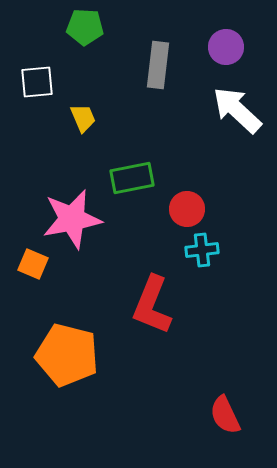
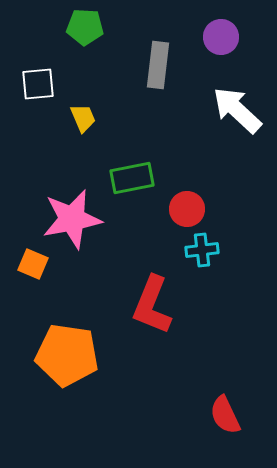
purple circle: moved 5 px left, 10 px up
white square: moved 1 px right, 2 px down
orange pentagon: rotated 6 degrees counterclockwise
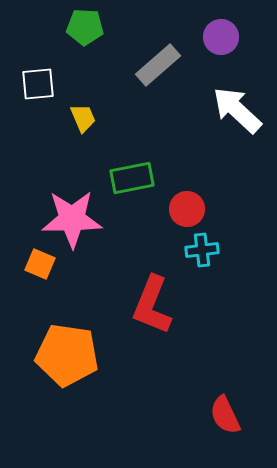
gray rectangle: rotated 42 degrees clockwise
pink star: rotated 10 degrees clockwise
orange square: moved 7 px right
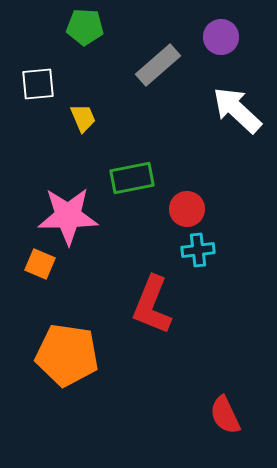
pink star: moved 4 px left, 3 px up
cyan cross: moved 4 px left
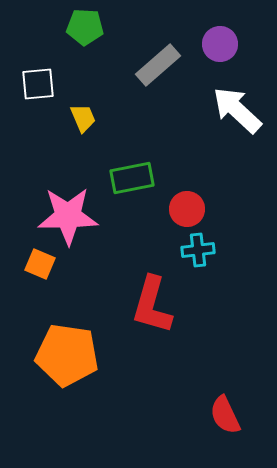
purple circle: moved 1 px left, 7 px down
red L-shape: rotated 6 degrees counterclockwise
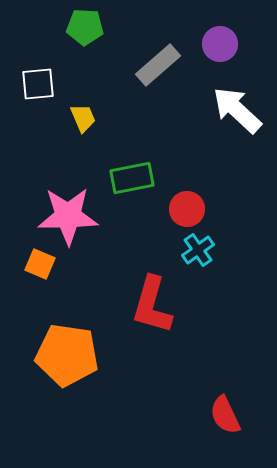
cyan cross: rotated 28 degrees counterclockwise
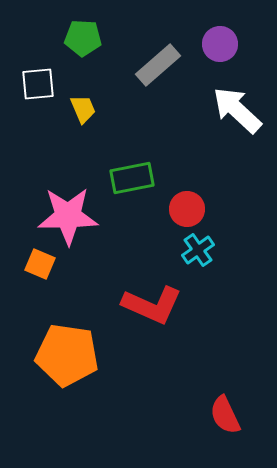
green pentagon: moved 2 px left, 11 px down
yellow trapezoid: moved 9 px up
red L-shape: rotated 82 degrees counterclockwise
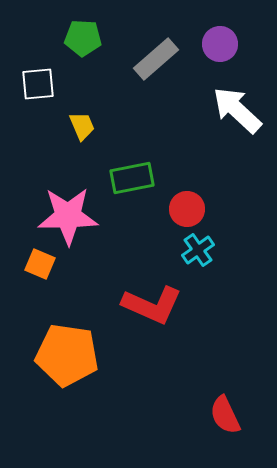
gray rectangle: moved 2 px left, 6 px up
yellow trapezoid: moved 1 px left, 17 px down
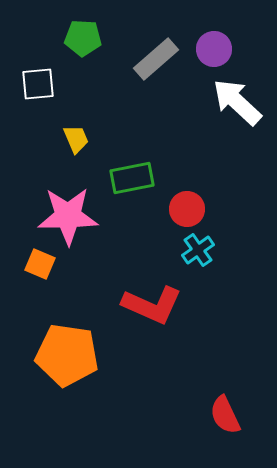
purple circle: moved 6 px left, 5 px down
white arrow: moved 8 px up
yellow trapezoid: moved 6 px left, 13 px down
